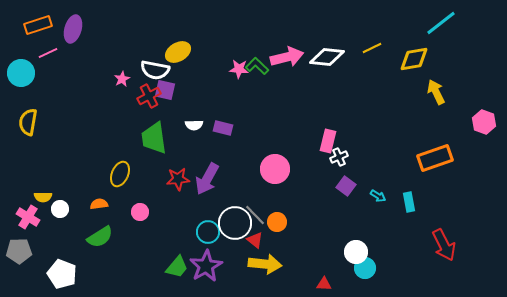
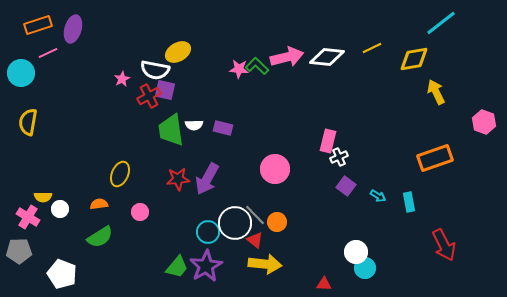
green trapezoid at (154, 138): moved 17 px right, 8 px up
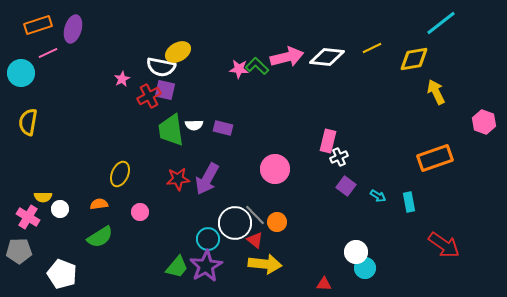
white semicircle at (155, 70): moved 6 px right, 3 px up
cyan circle at (208, 232): moved 7 px down
red arrow at (444, 245): rotated 28 degrees counterclockwise
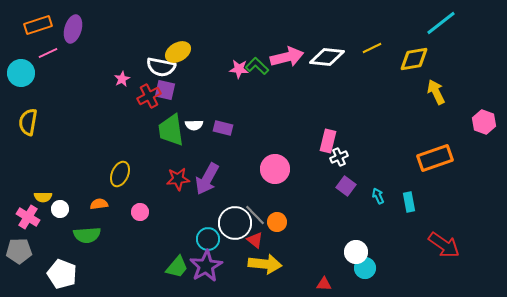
cyan arrow at (378, 196): rotated 147 degrees counterclockwise
green semicircle at (100, 237): moved 13 px left, 2 px up; rotated 28 degrees clockwise
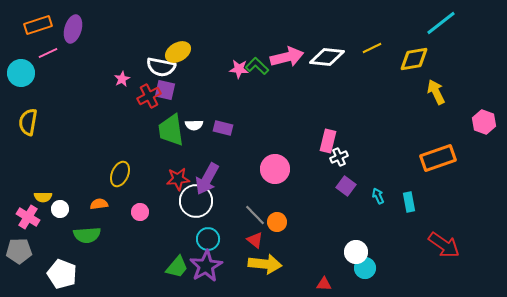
orange rectangle at (435, 158): moved 3 px right
white circle at (235, 223): moved 39 px left, 22 px up
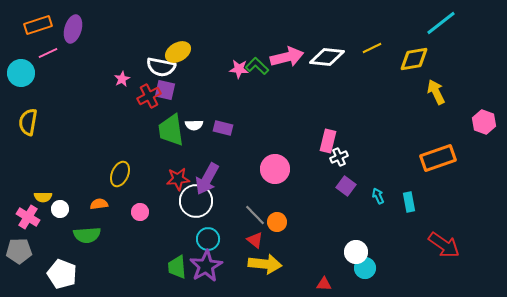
green trapezoid at (177, 267): rotated 135 degrees clockwise
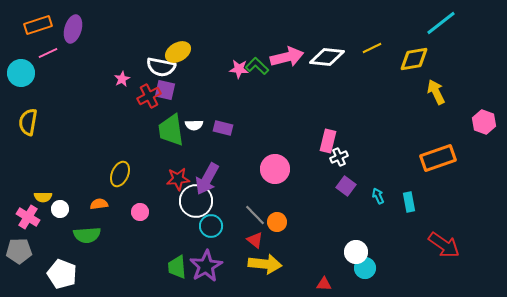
cyan circle at (208, 239): moved 3 px right, 13 px up
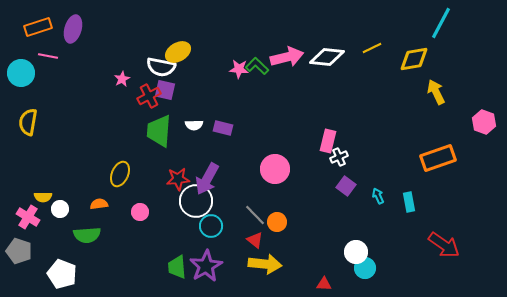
cyan line at (441, 23): rotated 24 degrees counterclockwise
orange rectangle at (38, 25): moved 2 px down
pink line at (48, 53): moved 3 px down; rotated 36 degrees clockwise
green trapezoid at (171, 130): moved 12 px left, 1 px down; rotated 12 degrees clockwise
gray pentagon at (19, 251): rotated 20 degrees clockwise
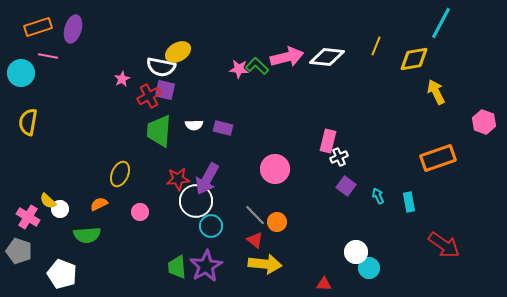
yellow line at (372, 48): moved 4 px right, 2 px up; rotated 42 degrees counterclockwise
yellow semicircle at (43, 197): moved 5 px right, 4 px down; rotated 42 degrees clockwise
orange semicircle at (99, 204): rotated 18 degrees counterclockwise
cyan circle at (365, 268): moved 4 px right
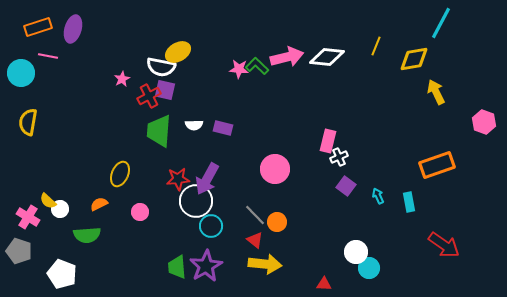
orange rectangle at (438, 158): moved 1 px left, 7 px down
